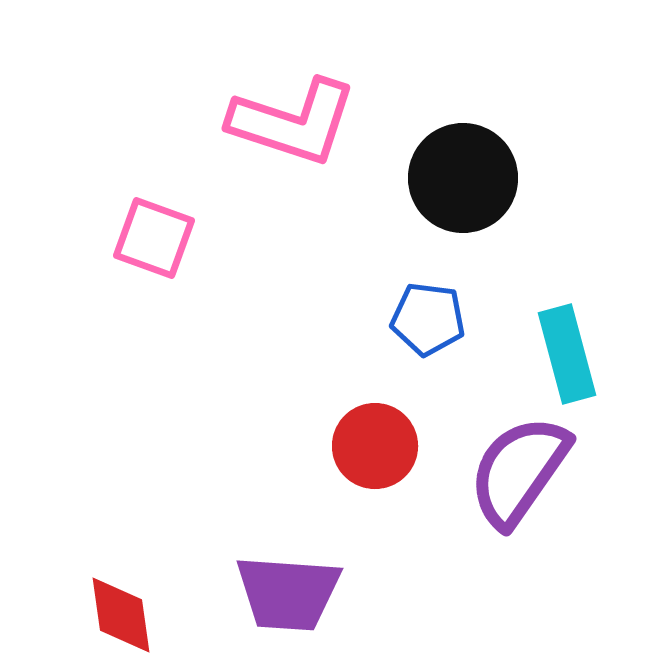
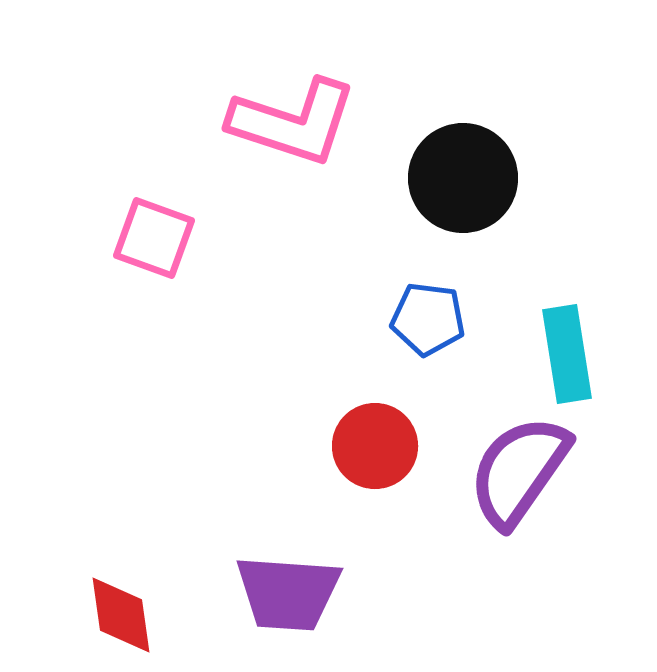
cyan rectangle: rotated 6 degrees clockwise
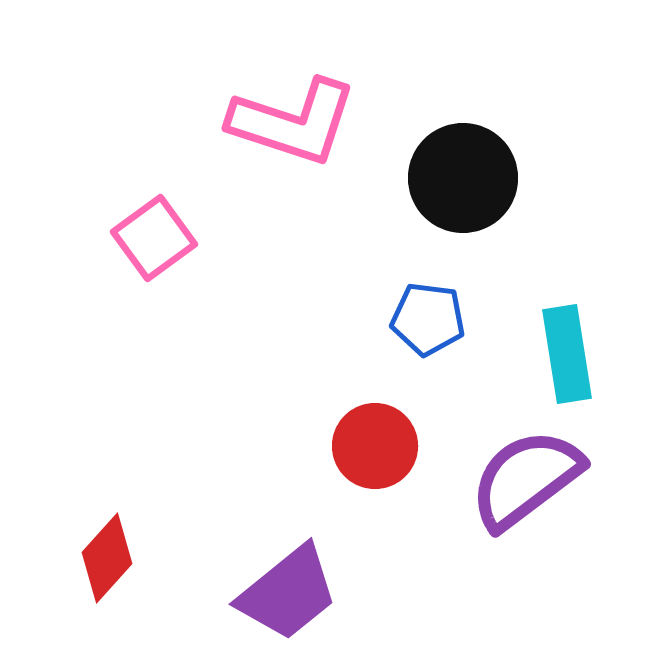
pink square: rotated 34 degrees clockwise
purple semicircle: moved 7 px right, 8 px down; rotated 18 degrees clockwise
purple trapezoid: rotated 43 degrees counterclockwise
red diamond: moved 14 px left, 57 px up; rotated 50 degrees clockwise
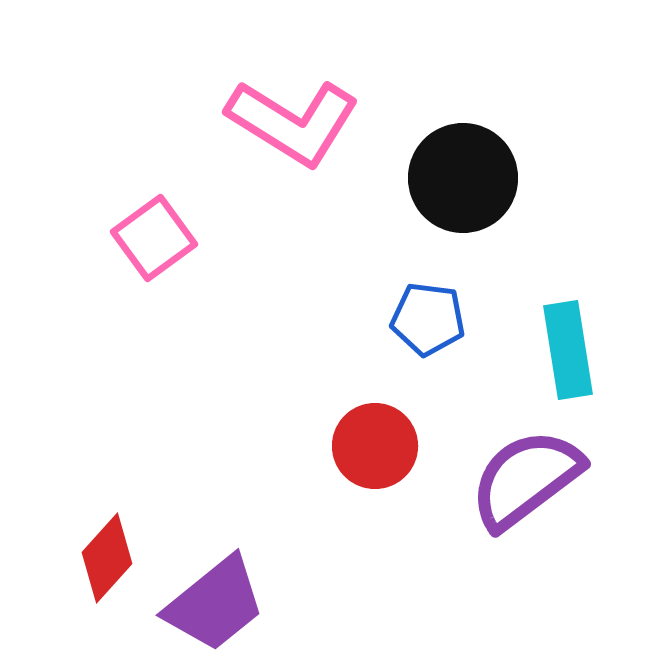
pink L-shape: rotated 14 degrees clockwise
cyan rectangle: moved 1 px right, 4 px up
purple trapezoid: moved 73 px left, 11 px down
